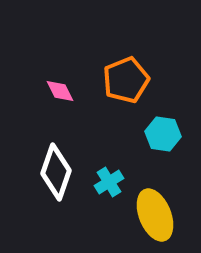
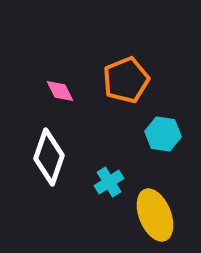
white diamond: moved 7 px left, 15 px up
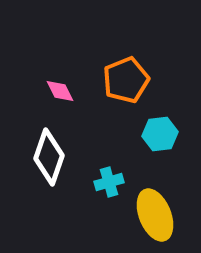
cyan hexagon: moved 3 px left; rotated 16 degrees counterclockwise
cyan cross: rotated 16 degrees clockwise
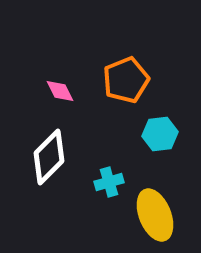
white diamond: rotated 26 degrees clockwise
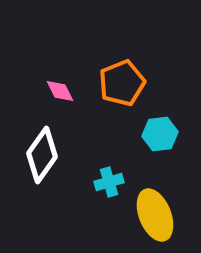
orange pentagon: moved 4 px left, 3 px down
white diamond: moved 7 px left, 2 px up; rotated 10 degrees counterclockwise
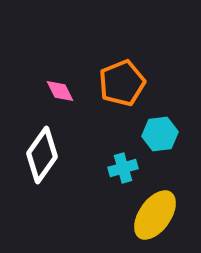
cyan cross: moved 14 px right, 14 px up
yellow ellipse: rotated 57 degrees clockwise
